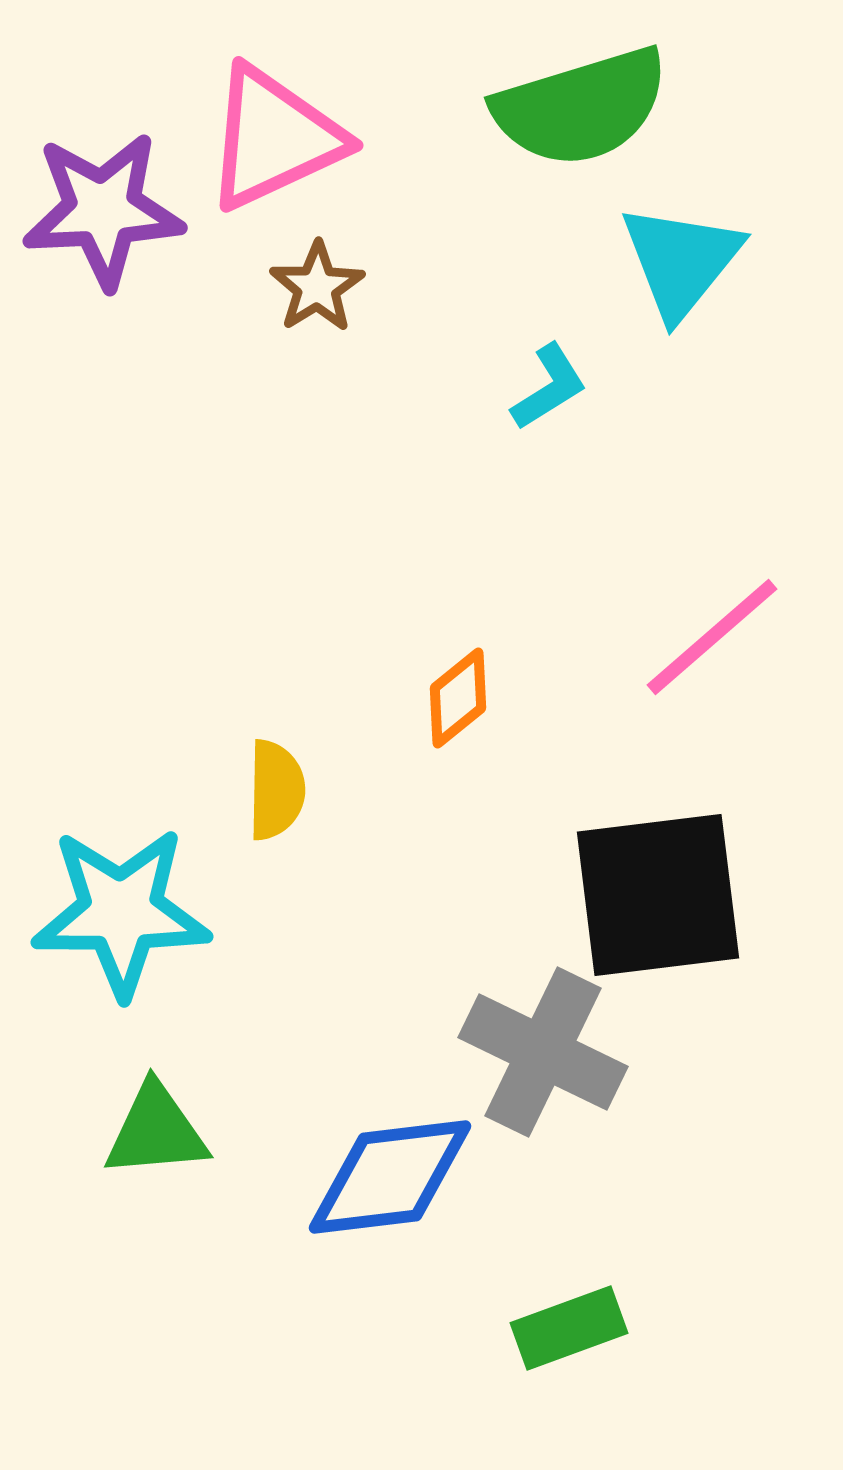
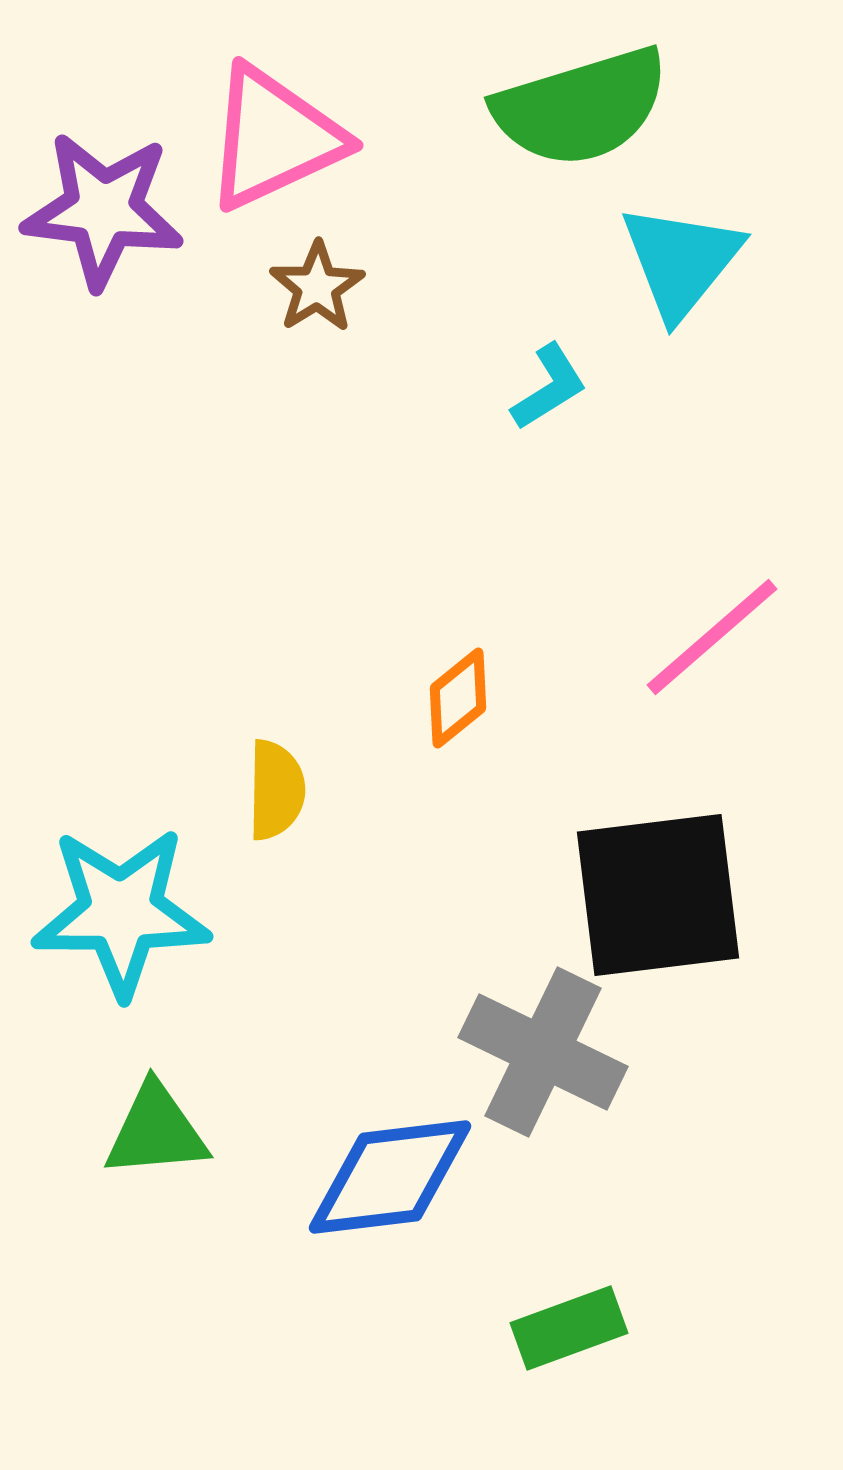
purple star: rotated 10 degrees clockwise
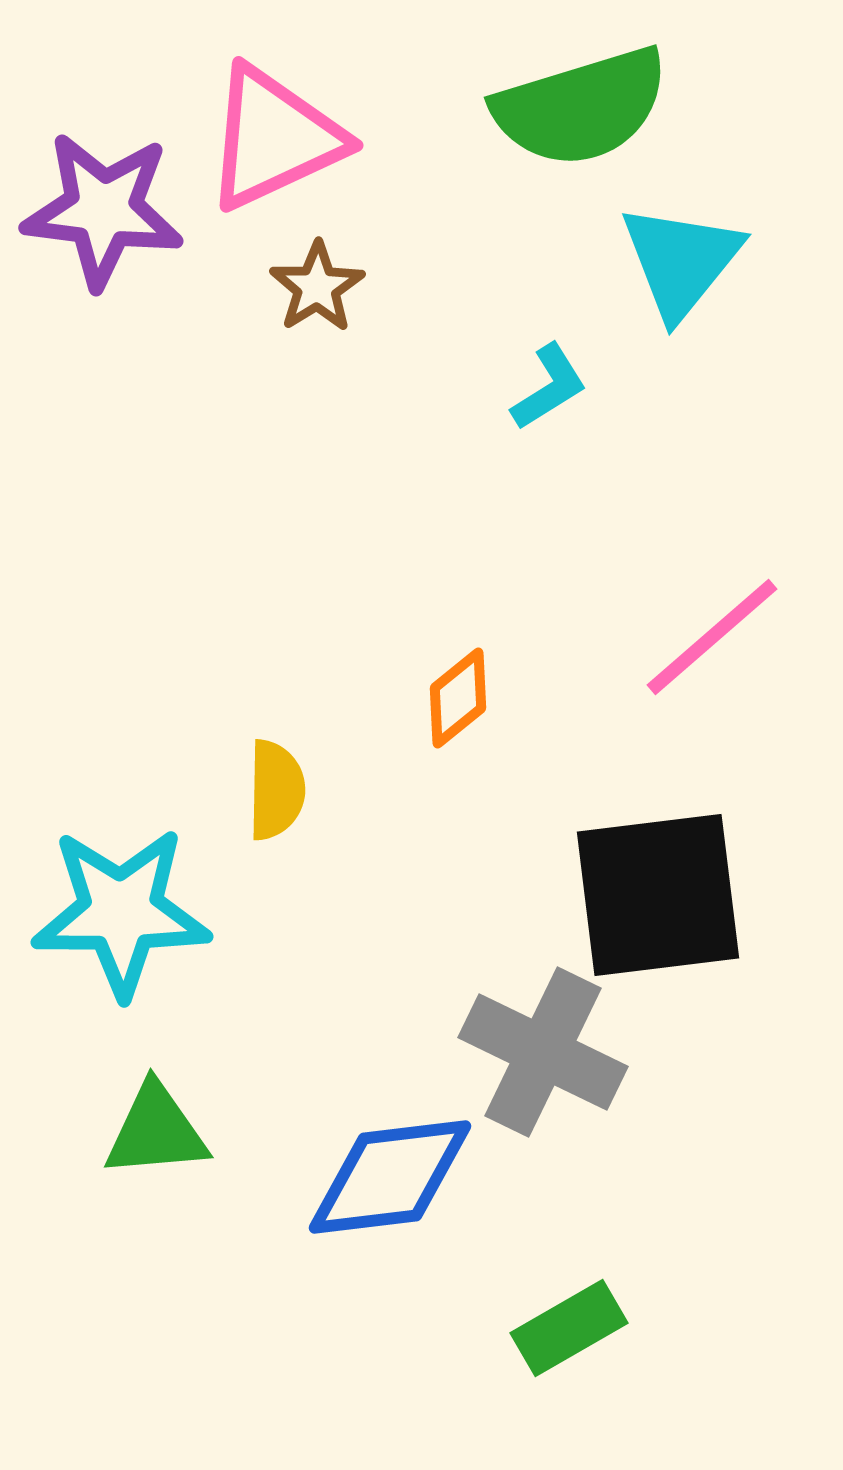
green rectangle: rotated 10 degrees counterclockwise
